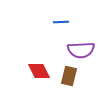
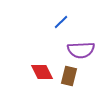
blue line: rotated 42 degrees counterclockwise
red diamond: moved 3 px right, 1 px down
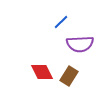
purple semicircle: moved 1 px left, 6 px up
brown rectangle: rotated 18 degrees clockwise
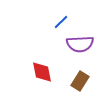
red diamond: rotated 15 degrees clockwise
brown rectangle: moved 11 px right, 5 px down
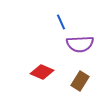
blue line: rotated 70 degrees counterclockwise
red diamond: rotated 55 degrees counterclockwise
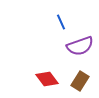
purple semicircle: moved 2 px down; rotated 16 degrees counterclockwise
red diamond: moved 5 px right, 7 px down; rotated 30 degrees clockwise
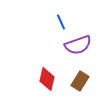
purple semicircle: moved 2 px left, 1 px up
red diamond: rotated 50 degrees clockwise
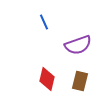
blue line: moved 17 px left
brown rectangle: rotated 18 degrees counterclockwise
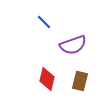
blue line: rotated 21 degrees counterclockwise
purple semicircle: moved 5 px left
